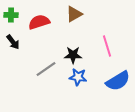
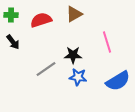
red semicircle: moved 2 px right, 2 px up
pink line: moved 4 px up
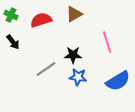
green cross: rotated 24 degrees clockwise
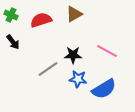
pink line: moved 9 px down; rotated 45 degrees counterclockwise
gray line: moved 2 px right
blue star: moved 2 px down
blue semicircle: moved 14 px left, 8 px down
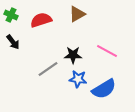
brown triangle: moved 3 px right
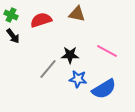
brown triangle: rotated 42 degrees clockwise
black arrow: moved 6 px up
black star: moved 3 px left
gray line: rotated 15 degrees counterclockwise
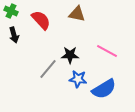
green cross: moved 4 px up
red semicircle: rotated 65 degrees clockwise
black arrow: moved 1 px right, 1 px up; rotated 21 degrees clockwise
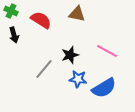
red semicircle: rotated 15 degrees counterclockwise
black star: rotated 18 degrees counterclockwise
gray line: moved 4 px left
blue semicircle: moved 1 px up
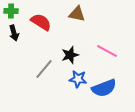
green cross: rotated 24 degrees counterclockwise
red semicircle: moved 2 px down
black arrow: moved 2 px up
blue semicircle: rotated 10 degrees clockwise
